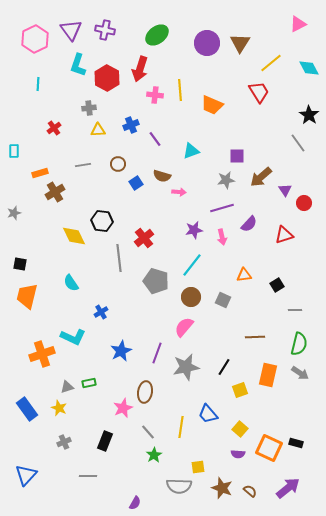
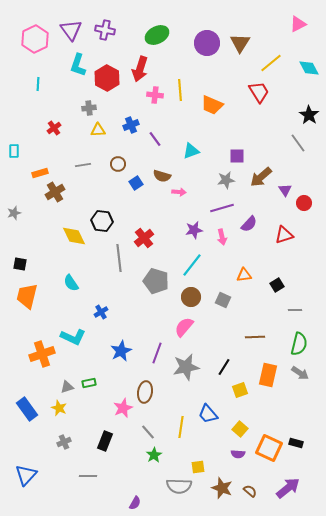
green ellipse at (157, 35): rotated 10 degrees clockwise
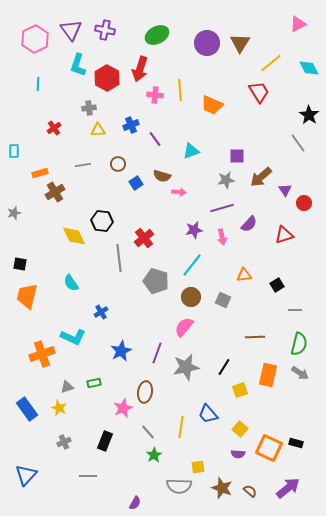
green rectangle at (89, 383): moved 5 px right
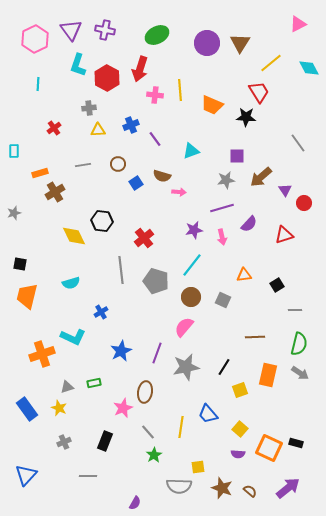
black star at (309, 115): moved 63 px left, 2 px down; rotated 30 degrees counterclockwise
gray line at (119, 258): moved 2 px right, 12 px down
cyan semicircle at (71, 283): rotated 72 degrees counterclockwise
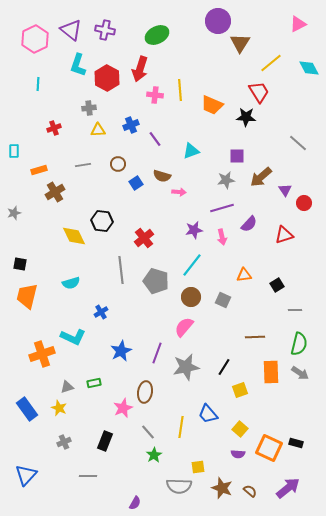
purple triangle at (71, 30): rotated 15 degrees counterclockwise
purple circle at (207, 43): moved 11 px right, 22 px up
red cross at (54, 128): rotated 16 degrees clockwise
gray line at (298, 143): rotated 12 degrees counterclockwise
orange rectangle at (40, 173): moved 1 px left, 3 px up
orange rectangle at (268, 375): moved 3 px right, 3 px up; rotated 15 degrees counterclockwise
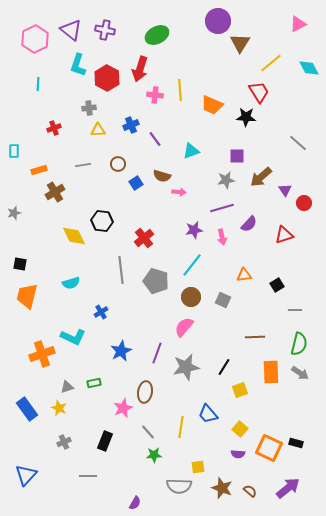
green star at (154, 455): rotated 28 degrees clockwise
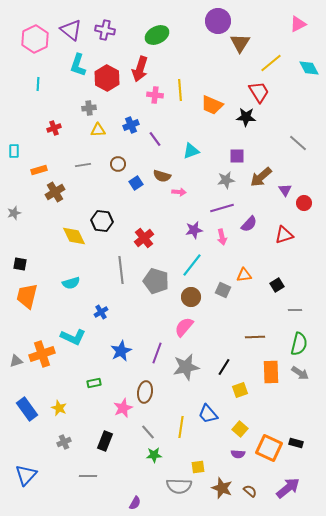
gray square at (223, 300): moved 10 px up
gray triangle at (67, 387): moved 51 px left, 26 px up
